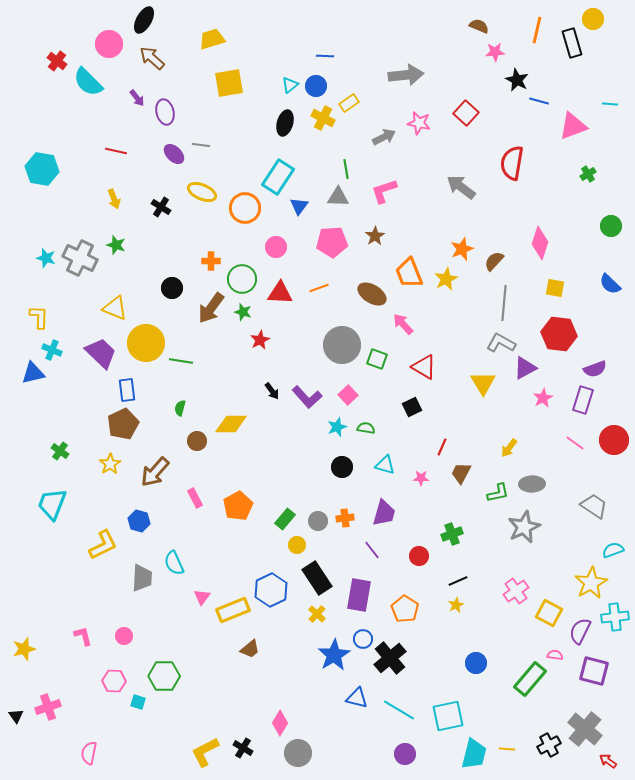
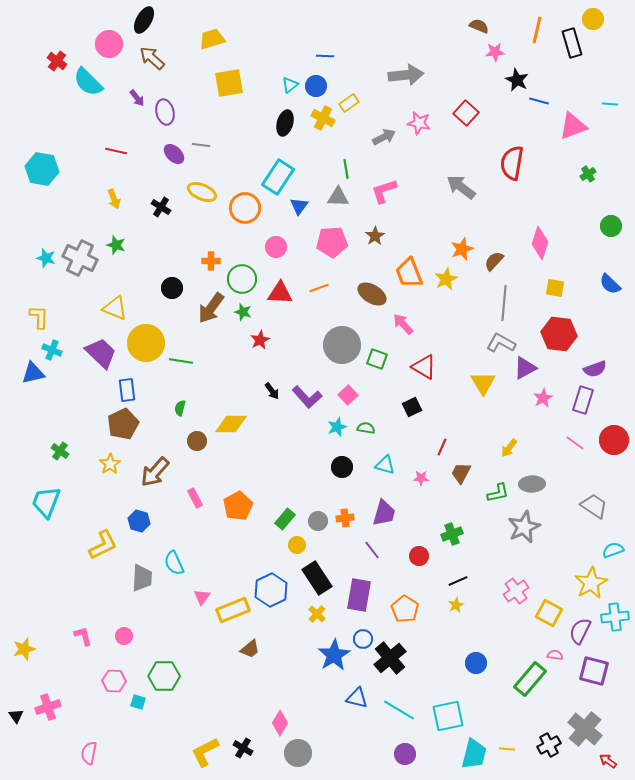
cyan trapezoid at (52, 504): moved 6 px left, 2 px up
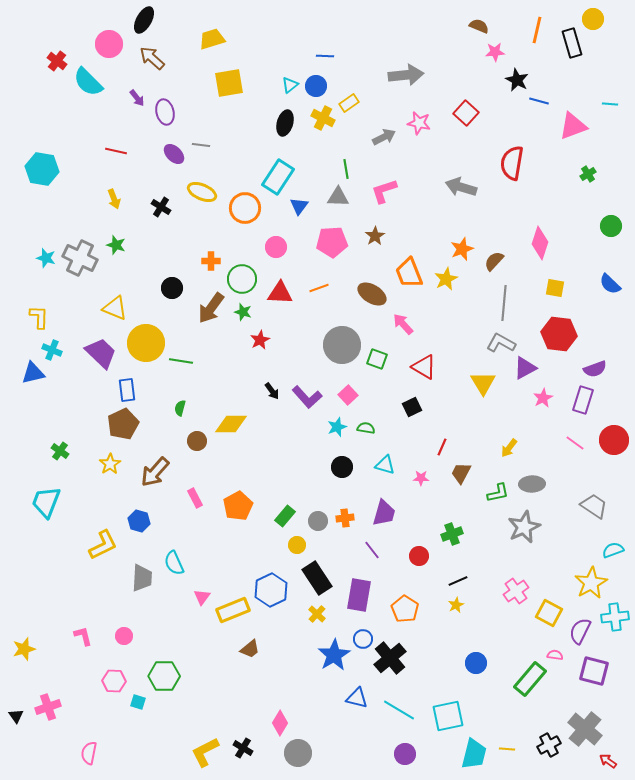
gray arrow at (461, 187): rotated 20 degrees counterclockwise
green rectangle at (285, 519): moved 3 px up
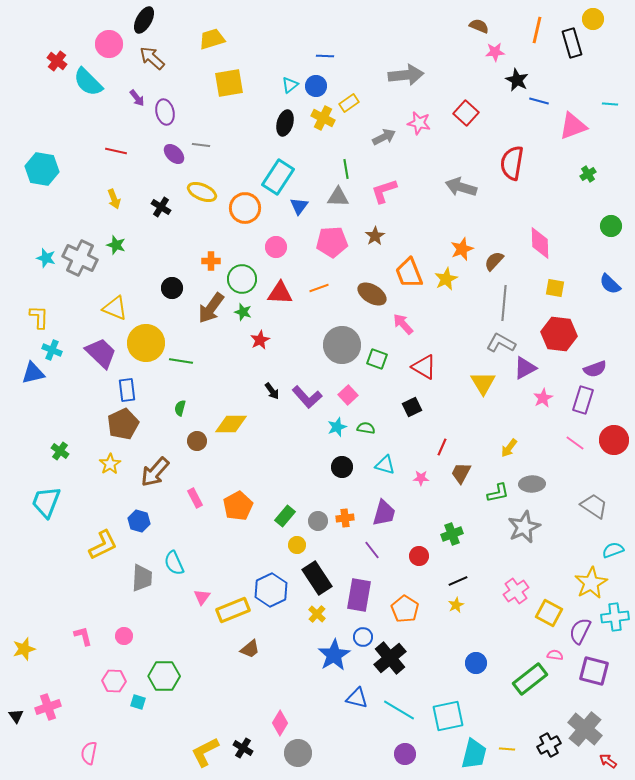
pink diamond at (540, 243): rotated 20 degrees counterclockwise
blue circle at (363, 639): moved 2 px up
green rectangle at (530, 679): rotated 12 degrees clockwise
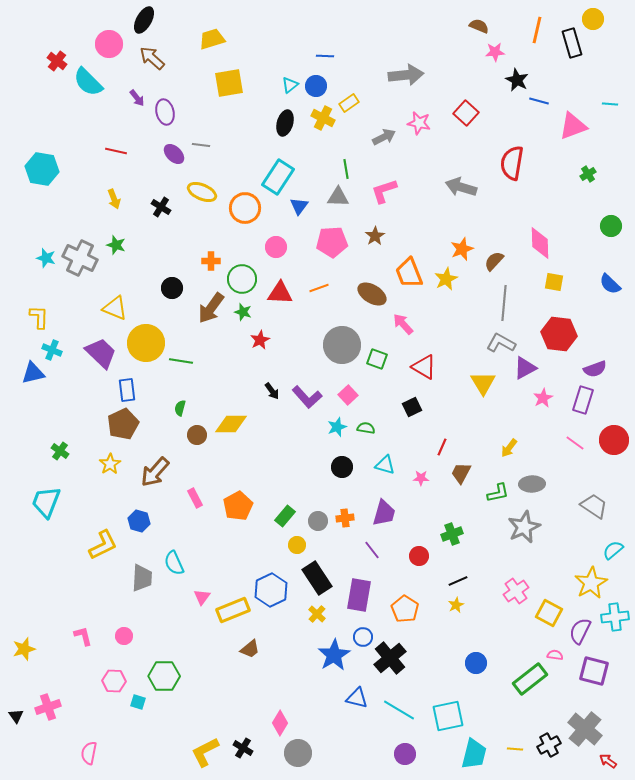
yellow square at (555, 288): moved 1 px left, 6 px up
brown circle at (197, 441): moved 6 px up
cyan semicircle at (613, 550): rotated 20 degrees counterclockwise
yellow line at (507, 749): moved 8 px right
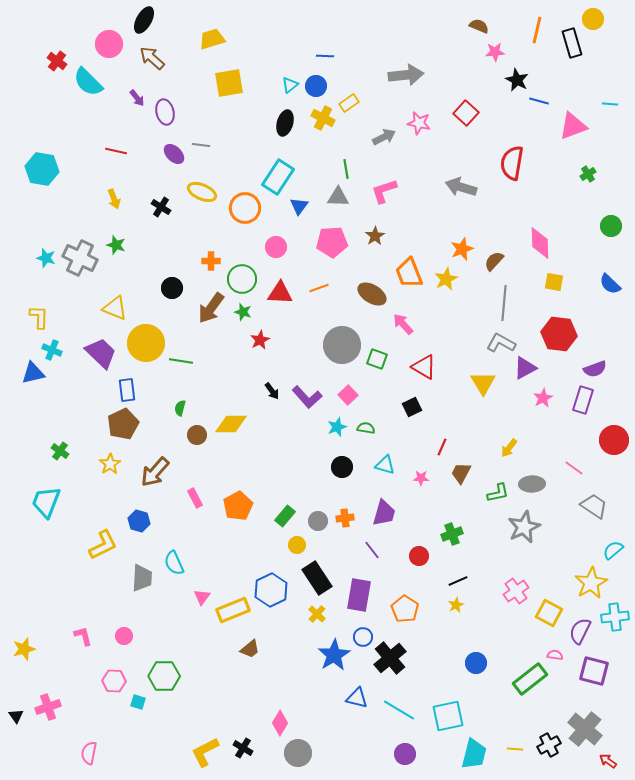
pink line at (575, 443): moved 1 px left, 25 px down
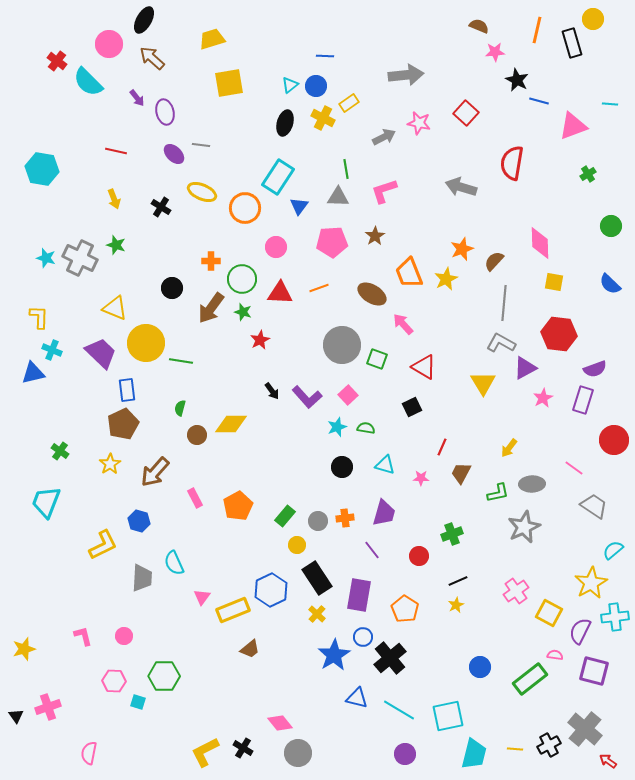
blue circle at (476, 663): moved 4 px right, 4 px down
pink diamond at (280, 723): rotated 70 degrees counterclockwise
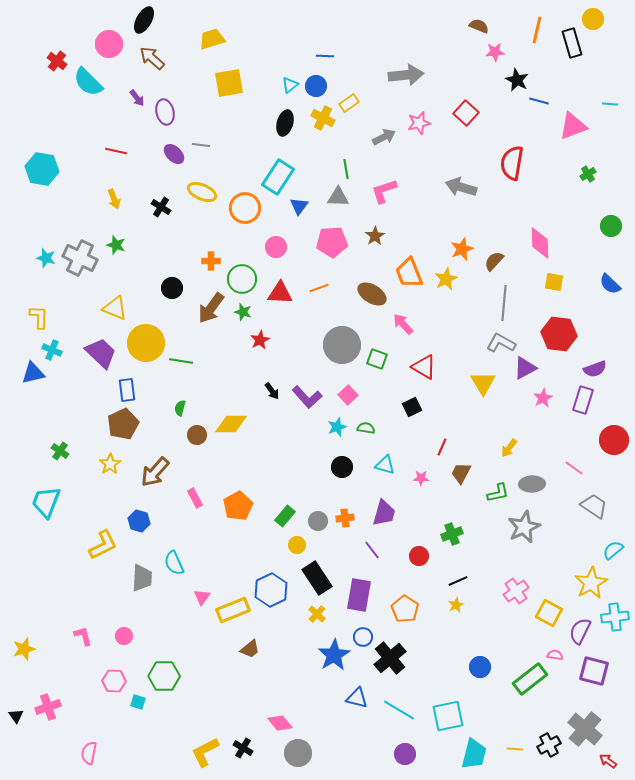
pink star at (419, 123): rotated 25 degrees counterclockwise
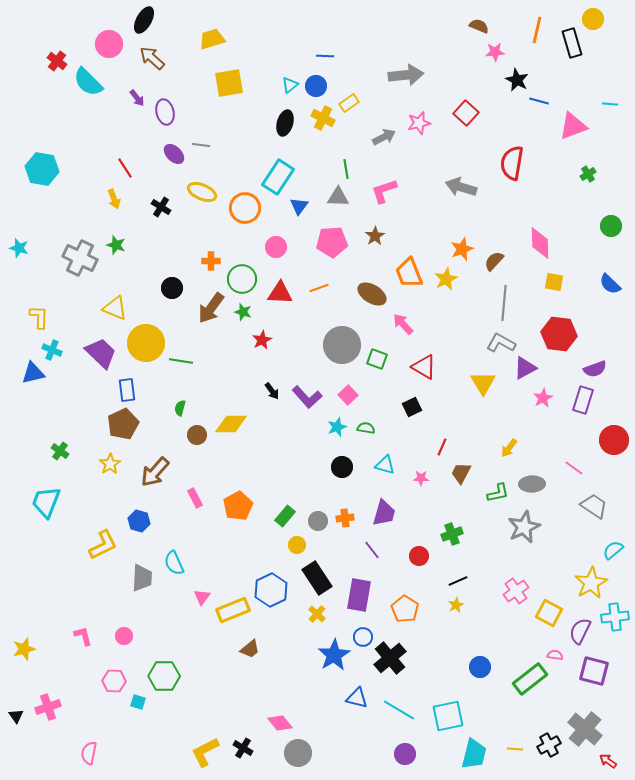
red line at (116, 151): moved 9 px right, 17 px down; rotated 45 degrees clockwise
cyan star at (46, 258): moved 27 px left, 10 px up
red star at (260, 340): moved 2 px right
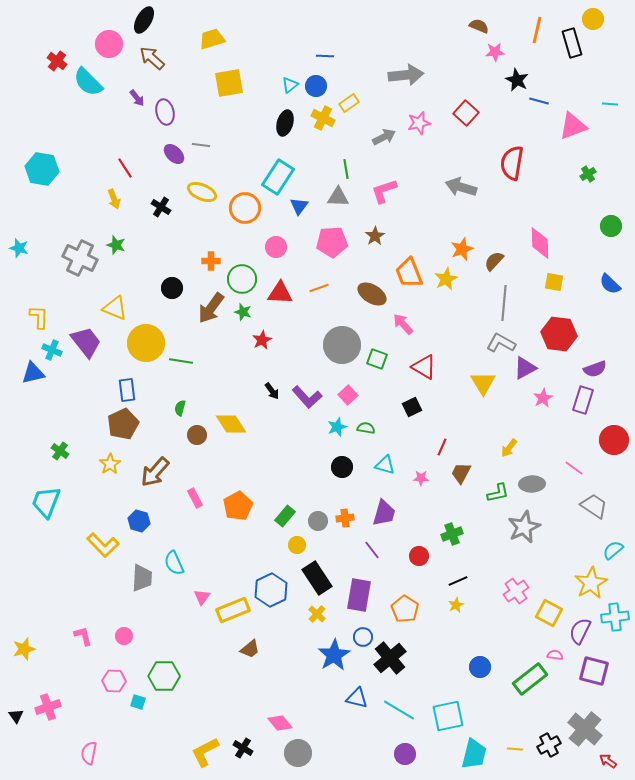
purple trapezoid at (101, 353): moved 15 px left, 11 px up; rotated 8 degrees clockwise
yellow diamond at (231, 424): rotated 56 degrees clockwise
yellow L-shape at (103, 545): rotated 72 degrees clockwise
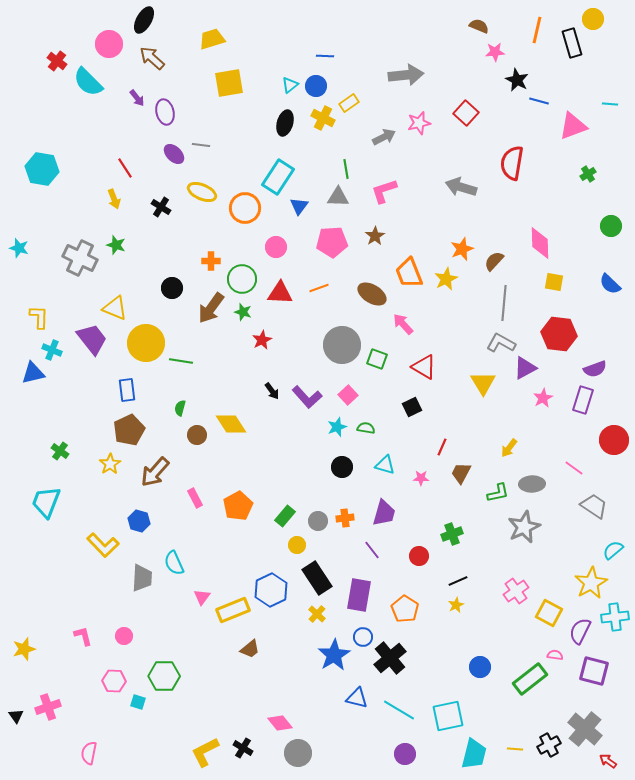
purple trapezoid at (86, 342): moved 6 px right, 3 px up
brown pentagon at (123, 424): moved 6 px right, 6 px down
